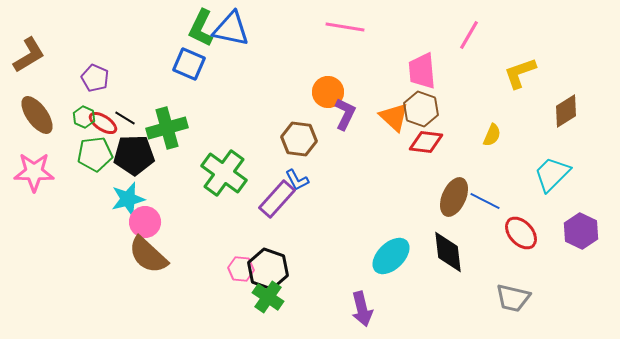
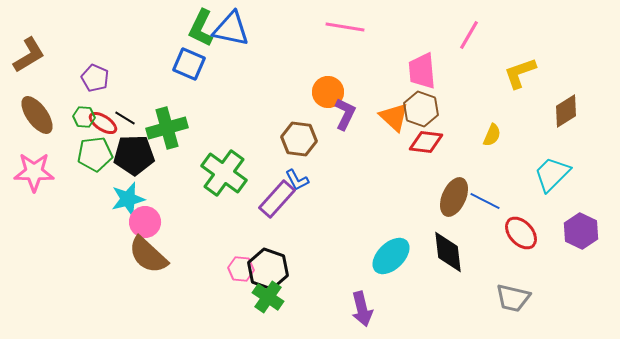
green hexagon at (84, 117): rotated 20 degrees counterclockwise
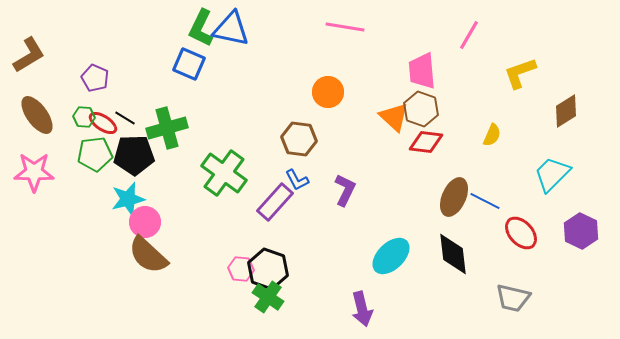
purple L-shape at (345, 114): moved 76 px down
purple rectangle at (277, 199): moved 2 px left, 3 px down
black diamond at (448, 252): moved 5 px right, 2 px down
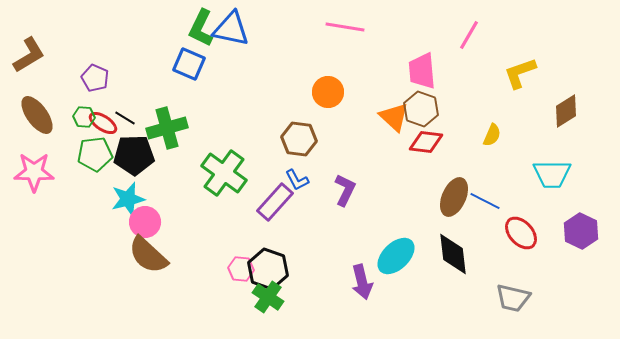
cyan trapezoid at (552, 174): rotated 135 degrees counterclockwise
cyan ellipse at (391, 256): moved 5 px right
purple arrow at (362, 309): moved 27 px up
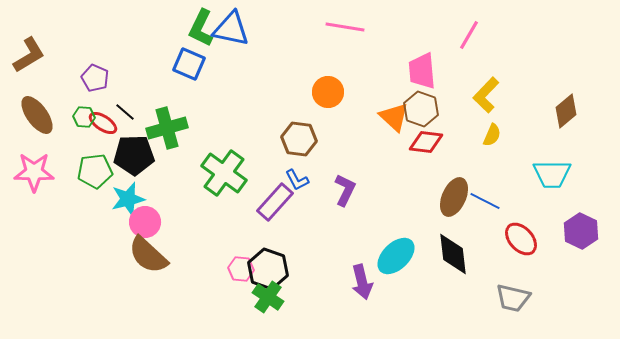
yellow L-shape at (520, 73): moved 34 px left, 22 px down; rotated 27 degrees counterclockwise
brown diamond at (566, 111): rotated 8 degrees counterclockwise
black line at (125, 118): moved 6 px up; rotated 10 degrees clockwise
green pentagon at (95, 154): moved 17 px down
red ellipse at (521, 233): moved 6 px down
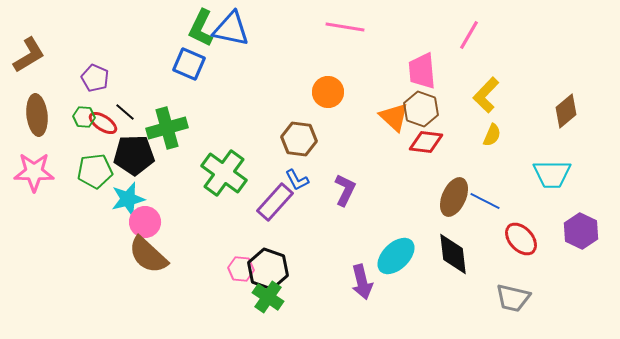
brown ellipse at (37, 115): rotated 30 degrees clockwise
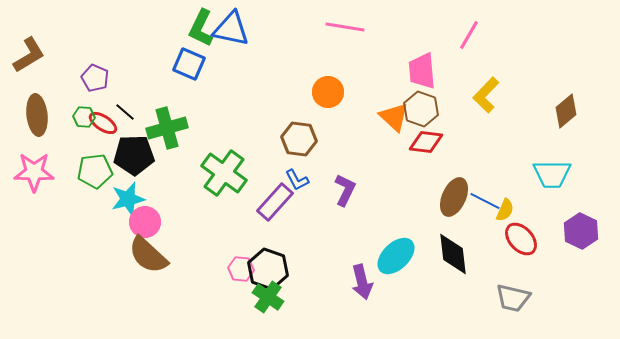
yellow semicircle at (492, 135): moved 13 px right, 75 px down
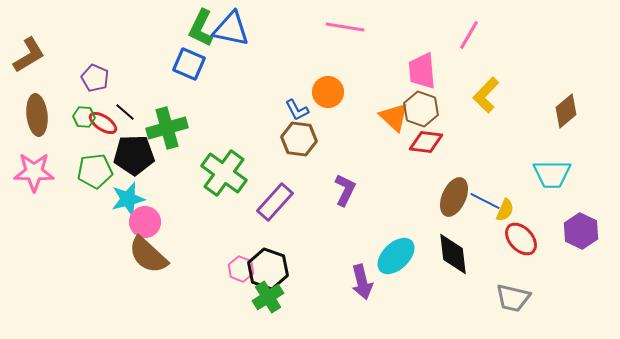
blue L-shape at (297, 180): moved 70 px up
pink hexagon at (241, 269): rotated 15 degrees clockwise
green cross at (268, 297): rotated 24 degrees clockwise
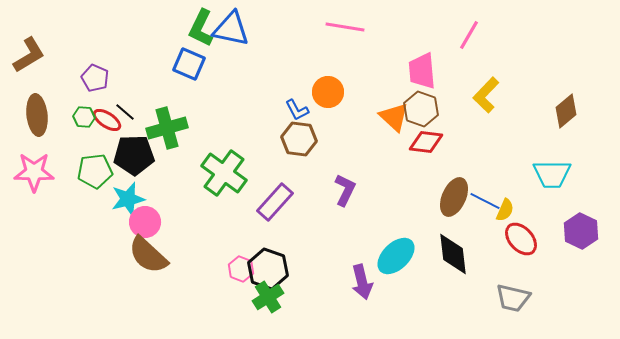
red ellipse at (103, 123): moved 4 px right, 3 px up
